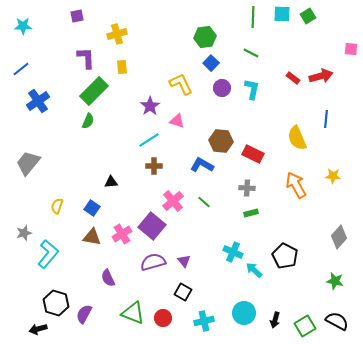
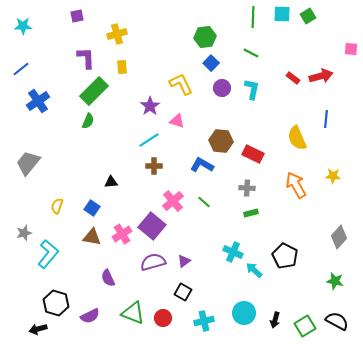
purple triangle at (184, 261): rotated 32 degrees clockwise
purple semicircle at (84, 314): moved 6 px right, 2 px down; rotated 144 degrees counterclockwise
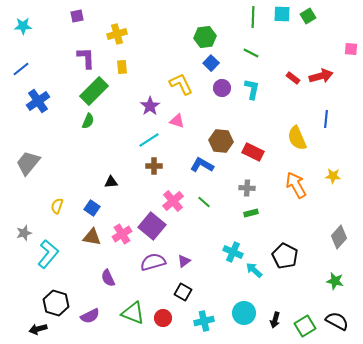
red rectangle at (253, 154): moved 2 px up
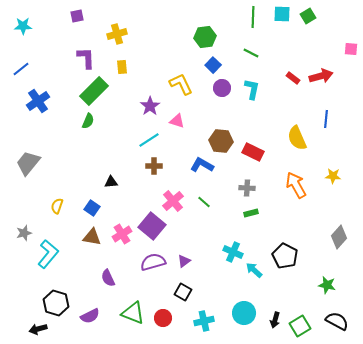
blue square at (211, 63): moved 2 px right, 2 px down
green star at (335, 281): moved 8 px left, 4 px down
green square at (305, 326): moved 5 px left
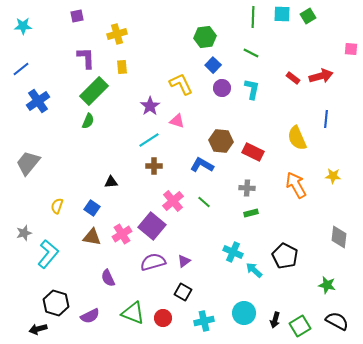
gray diamond at (339, 237): rotated 35 degrees counterclockwise
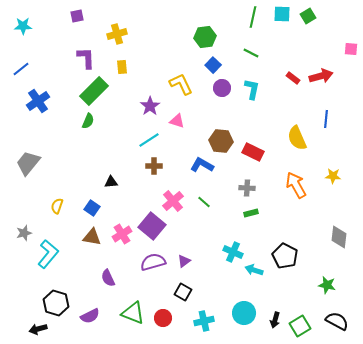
green line at (253, 17): rotated 10 degrees clockwise
cyan arrow at (254, 270): rotated 24 degrees counterclockwise
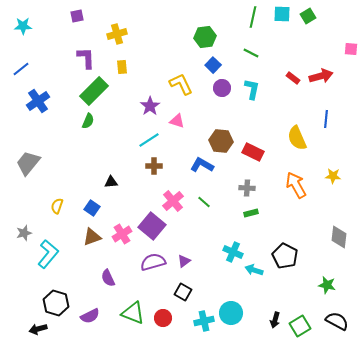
brown triangle at (92, 237): rotated 30 degrees counterclockwise
cyan circle at (244, 313): moved 13 px left
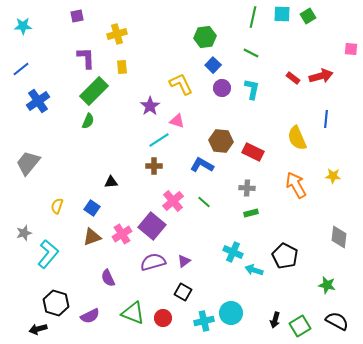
cyan line at (149, 140): moved 10 px right
